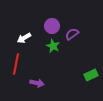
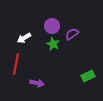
green star: moved 2 px up
green rectangle: moved 3 px left, 1 px down
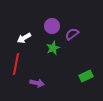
green star: moved 4 px down; rotated 24 degrees clockwise
green rectangle: moved 2 px left
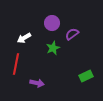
purple circle: moved 3 px up
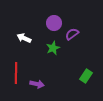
purple circle: moved 2 px right
white arrow: rotated 56 degrees clockwise
red line: moved 9 px down; rotated 10 degrees counterclockwise
green rectangle: rotated 32 degrees counterclockwise
purple arrow: moved 1 px down
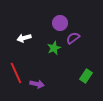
purple circle: moved 6 px right
purple semicircle: moved 1 px right, 4 px down
white arrow: rotated 40 degrees counterclockwise
green star: moved 1 px right
red line: rotated 25 degrees counterclockwise
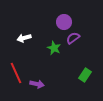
purple circle: moved 4 px right, 1 px up
green star: rotated 24 degrees counterclockwise
green rectangle: moved 1 px left, 1 px up
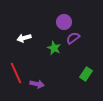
green rectangle: moved 1 px right, 1 px up
